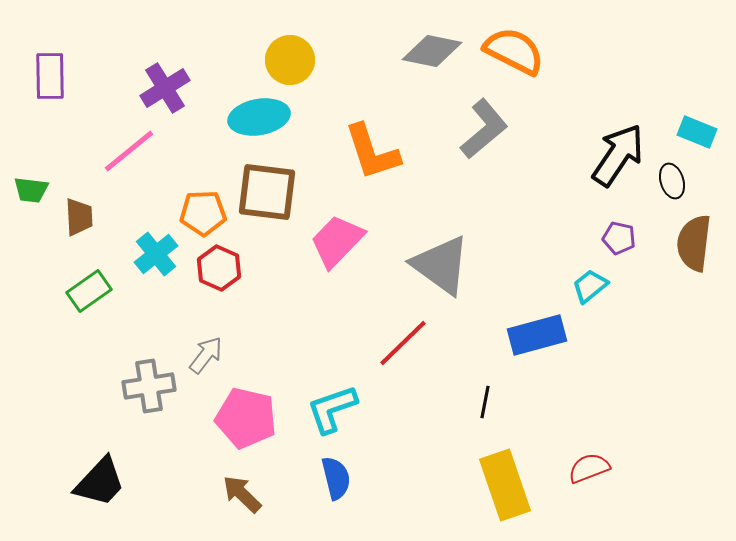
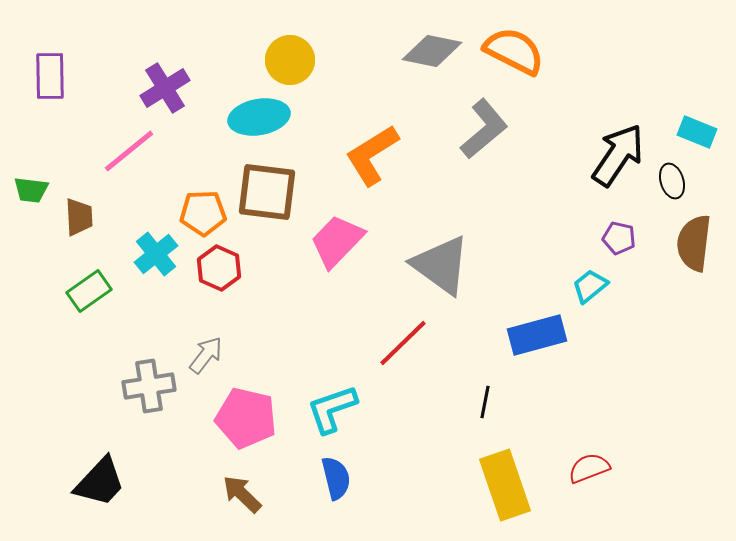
orange L-shape: moved 3 px down; rotated 76 degrees clockwise
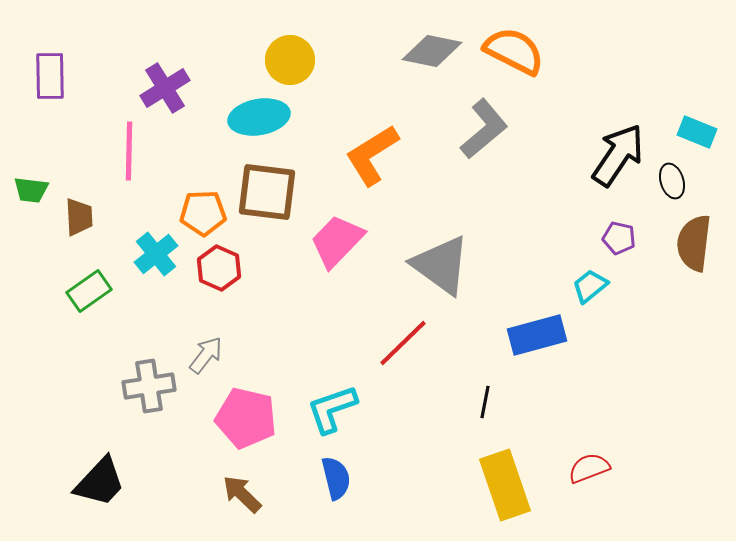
pink line: rotated 50 degrees counterclockwise
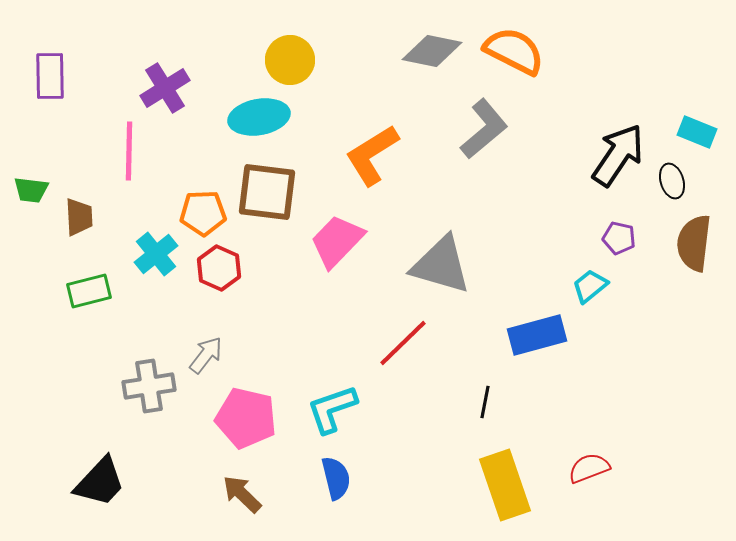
gray triangle: rotated 20 degrees counterclockwise
green rectangle: rotated 21 degrees clockwise
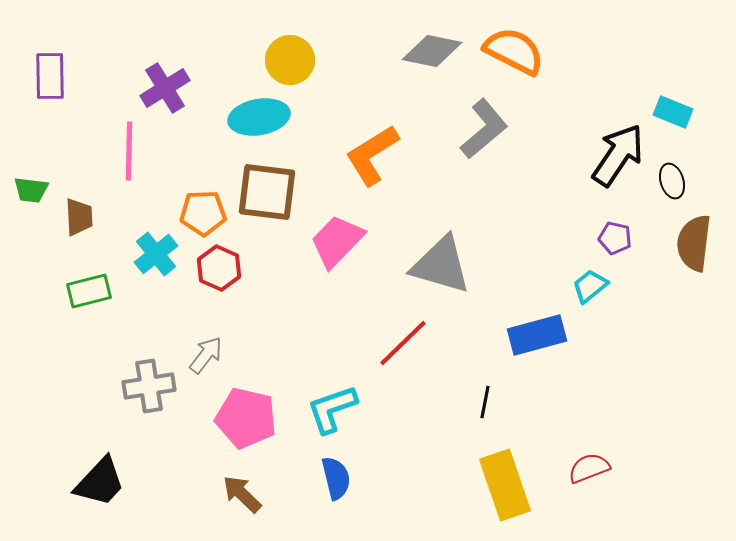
cyan rectangle: moved 24 px left, 20 px up
purple pentagon: moved 4 px left
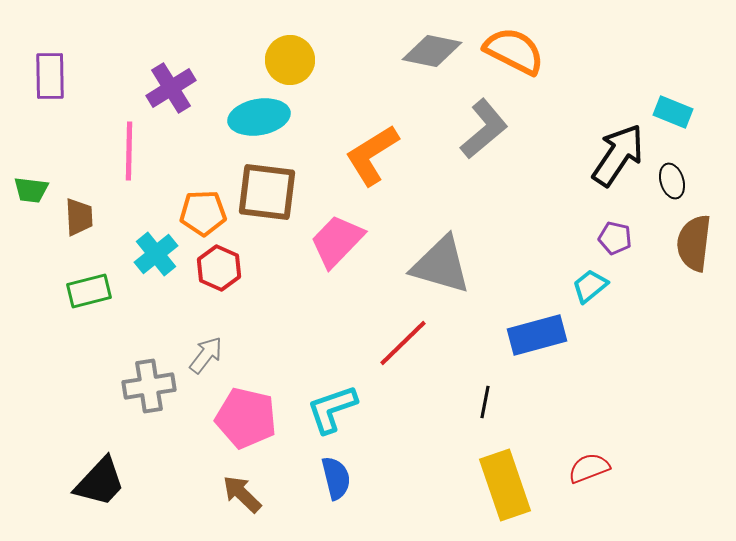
purple cross: moved 6 px right
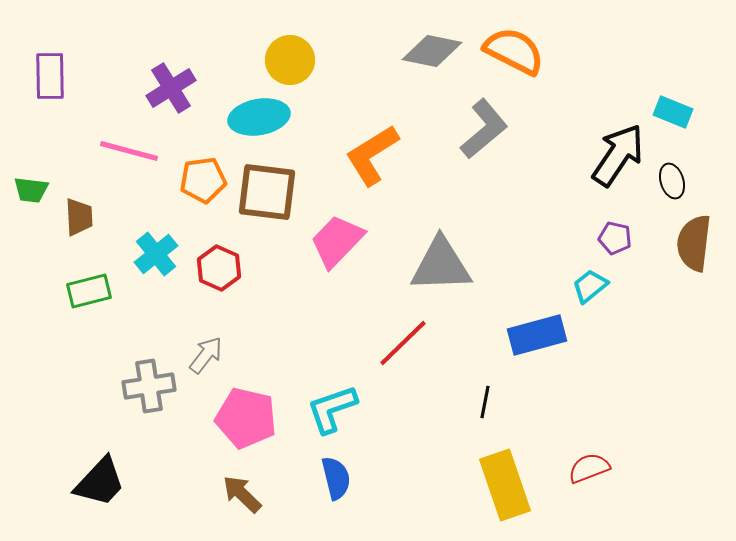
pink line: rotated 76 degrees counterclockwise
orange pentagon: moved 33 px up; rotated 6 degrees counterclockwise
gray triangle: rotated 18 degrees counterclockwise
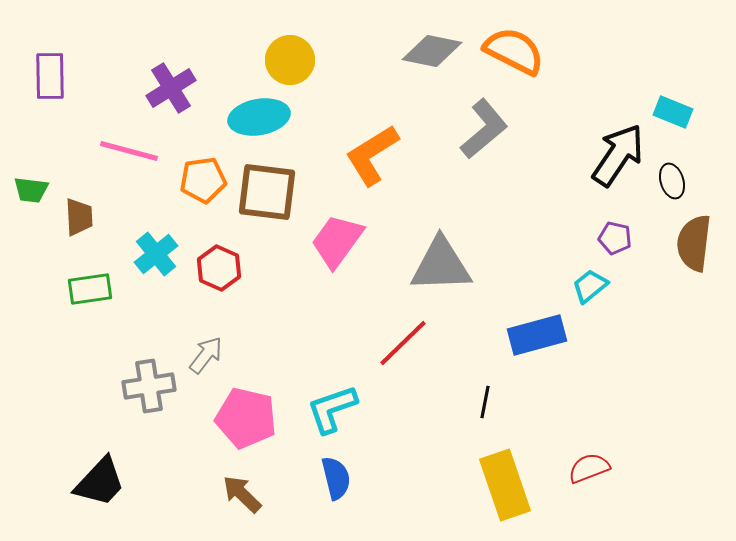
pink trapezoid: rotated 8 degrees counterclockwise
green rectangle: moved 1 px right, 2 px up; rotated 6 degrees clockwise
